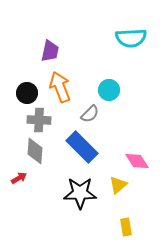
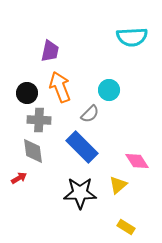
cyan semicircle: moved 1 px right, 1 px up
gray diamond: moved 2 px left; rotated 12 degrees counterclockwise
yellow rectangle: rotated 48 degrees counterclockwise
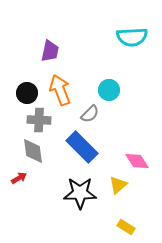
orange arrow: moved 3 px down
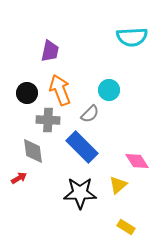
gray cross: moved 9 px right
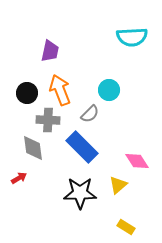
gray diamond: moved 3 px up
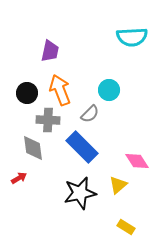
black star: rotated 12 degrees counterclockwise
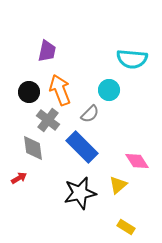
cyan semicircle: moved 22 px down; rotated 8 degrees clockwise
purple trapezoid: moved 3 px left
black circle: moved 2 px right, 1 px up
gray cross: rotated 35 degrees clockwise
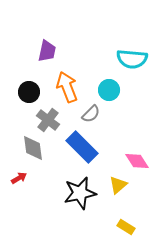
orange arrow: moved 7 px right, 3 px up
gray semicircle: moved 1 px right
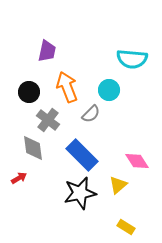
blue rectangle: moved 8 px down
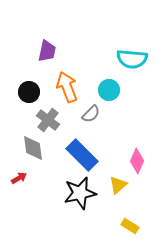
pink diamond: rotated 55 degrees clockwise
yellow rectangle: moved 4 px right, 1 px up
